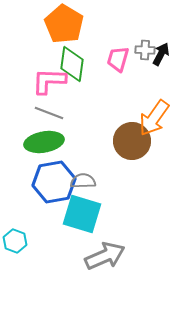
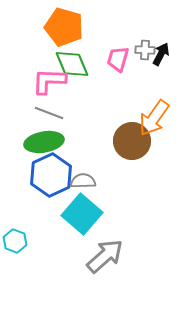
orange pentagon: moved 3 px down; rotated 15 degrees counterclockwise
green diamond: rotated 30 degrees counterclockwise
blue hexagon: moved 3 px left, 7 px up; rotated 15 degrees counterclockwise
cyan square: rotated 24 degrees clockwise
gray arrow: rotated 18 degrees counterclockwise
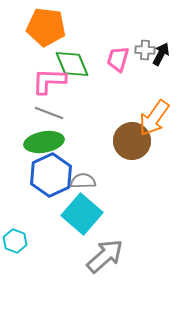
orange pentagon: moved 18 px left; rotated 9 degrees counterclockwise
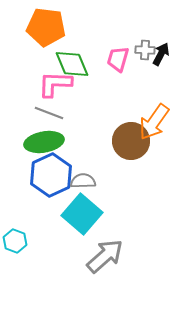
pink L-shape: moved 6 px right, 3 px down
orange arrow: moved 4 px down
brown circle: moved 1 px left
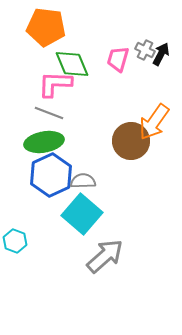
gray cross: rotated 24 degrees clockwise
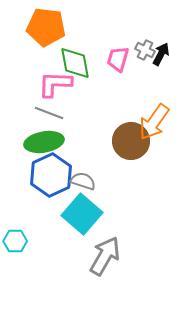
green diamond: moved 3 px right, 1 px up; rotated 12 degrees clockwise
gray semicircle: rotated 20 degrees clockwise
cyan hexagon: rotated 20 degrees counterclockwise
gray arrow: rotated 18 degrees counterclockwise
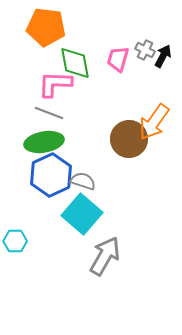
black arrow: moved 2 px right, 2 px down
brown circle: moved 2 px left, 2 px up
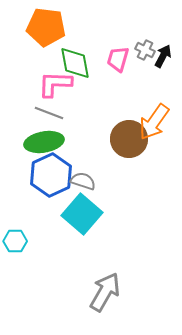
gray arrow: moved 36 px down
